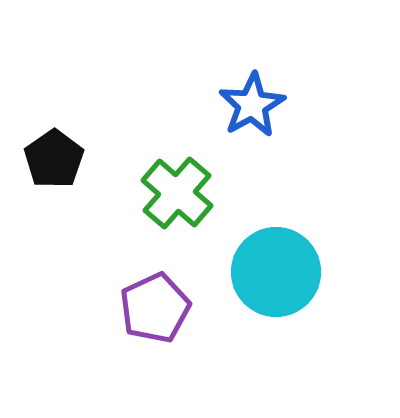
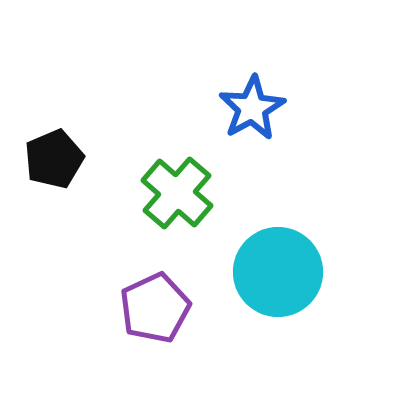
blue star: moved 3 px down
black pentagon: rotated 12 degrees clockwise
cyan circle: moved 2 px right
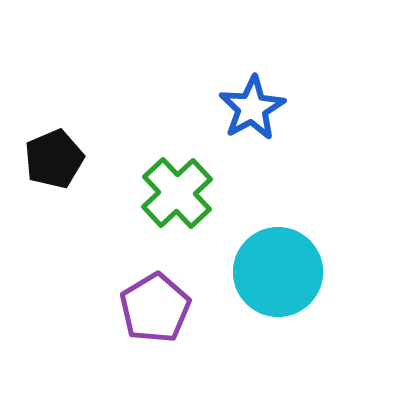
green cross: rotated 6 degrees clockwise
purple pentagon: rotated 6 degrees counterclockwise
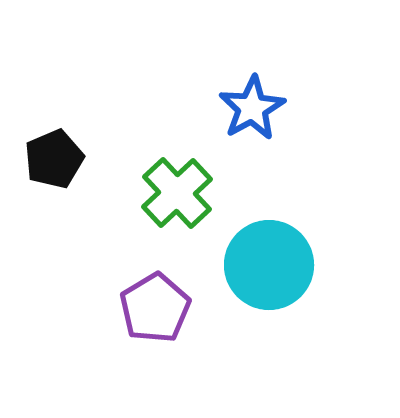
cyan circle: moved 9 px left, 7 px up
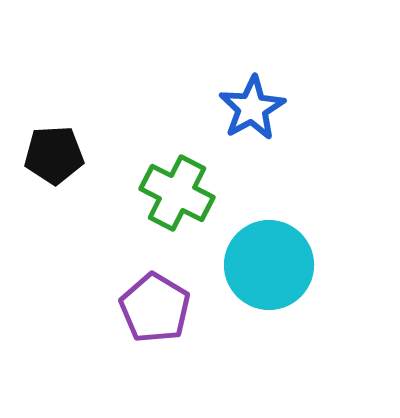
black pentagon: moved 4 px up; rotated 20 degrees clockwise
green cross: rotated 20 degrees counterclockwise
purple pentagon: rotated 10 degrees counterclockwise
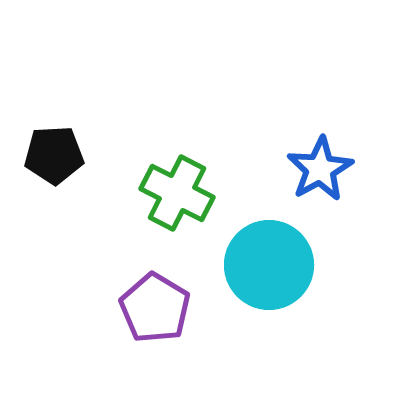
blue star: moved 68 px right, 61 px down
